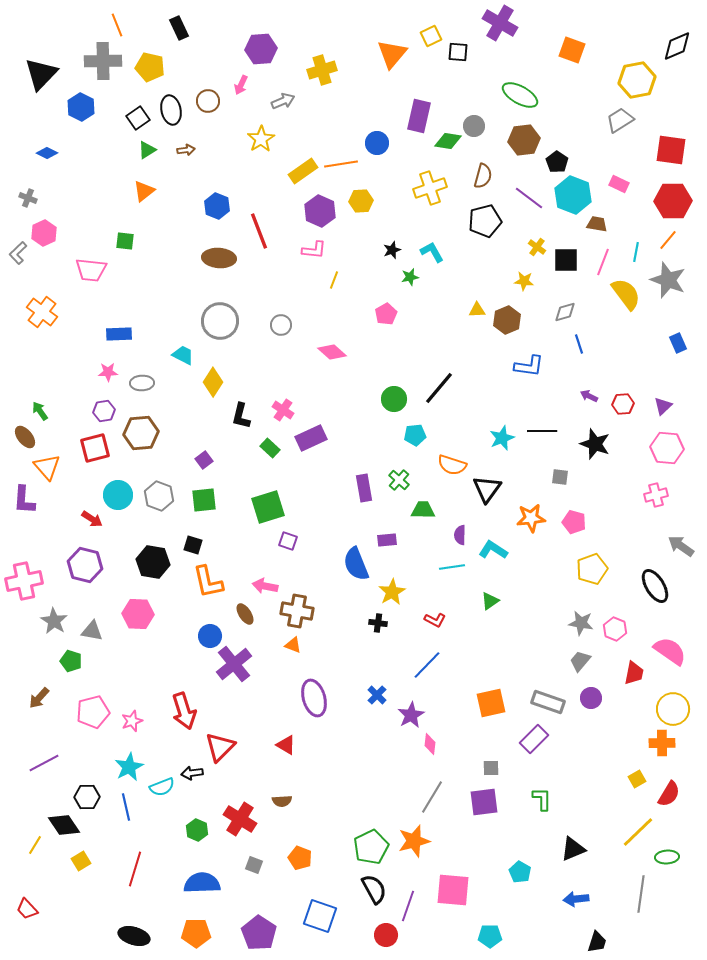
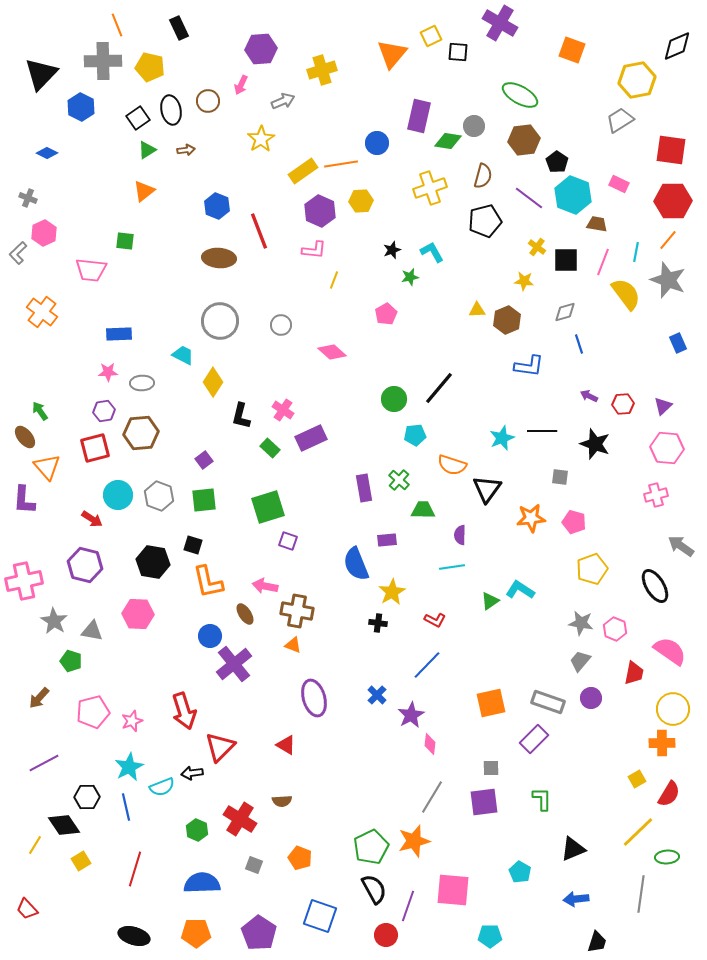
cyan L-shape at (493, 550): moved 27 px right, 40 px down
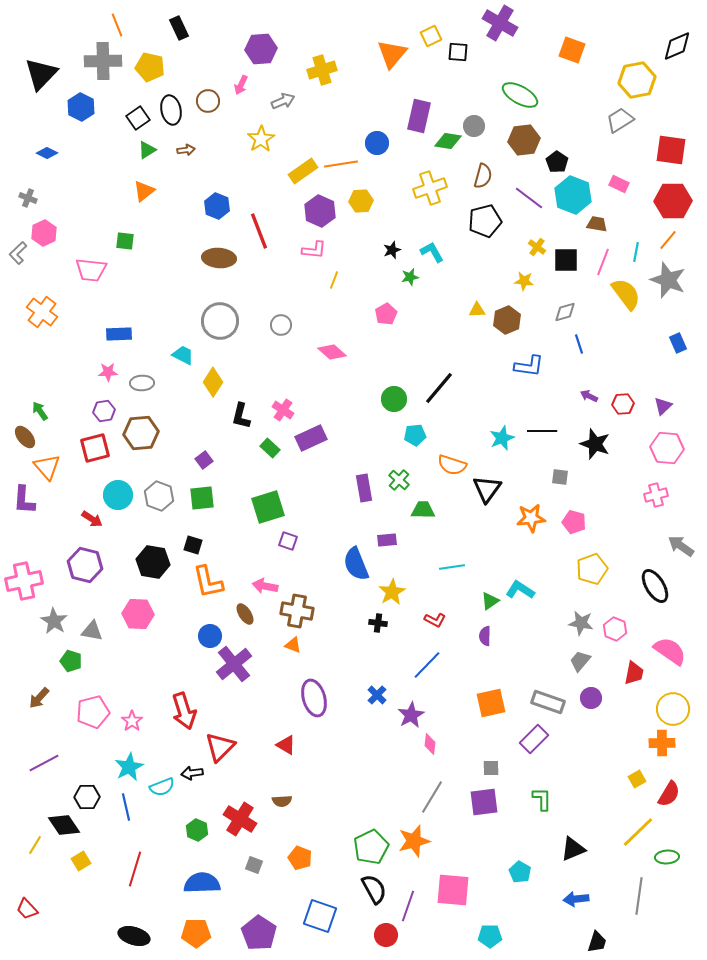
green square at (204, 500): moved 2 px left, 2 px up
purple semicircle at (460, 535): moved 25 px right, 101 px down
pink star at (132, 721): rotated 15 degrees counterclockwise
gray line at (641, 894): moved 2 px left, 2 px down
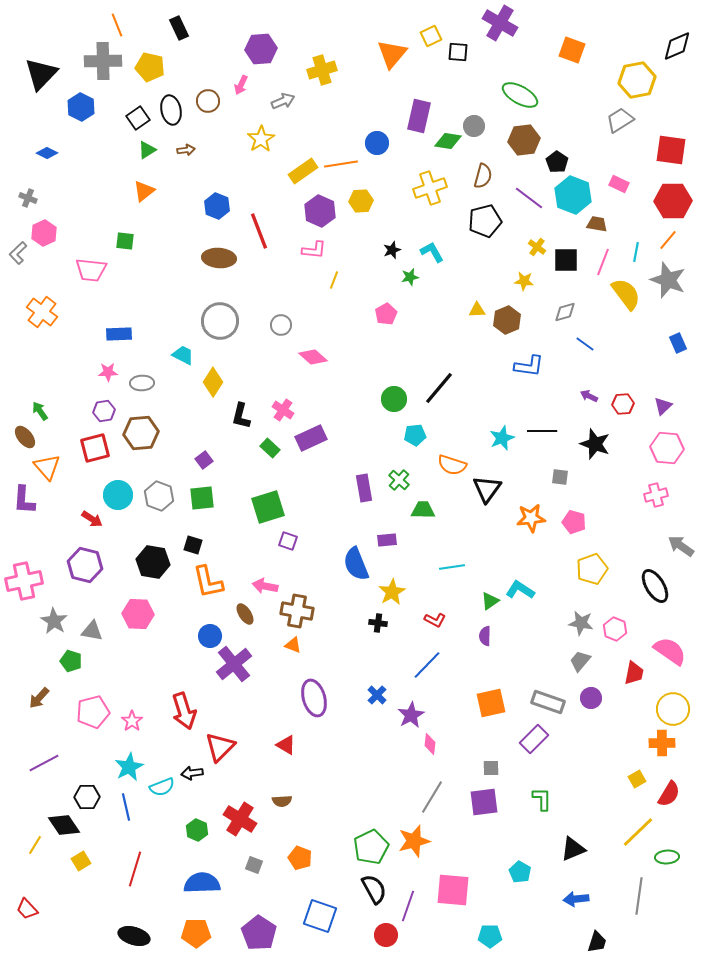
blue line at (579, 344): moved 6 px right; rotated 36 degrees counterclockwise
pink diamond at (332, 352): moved 19 px left, 5 px down
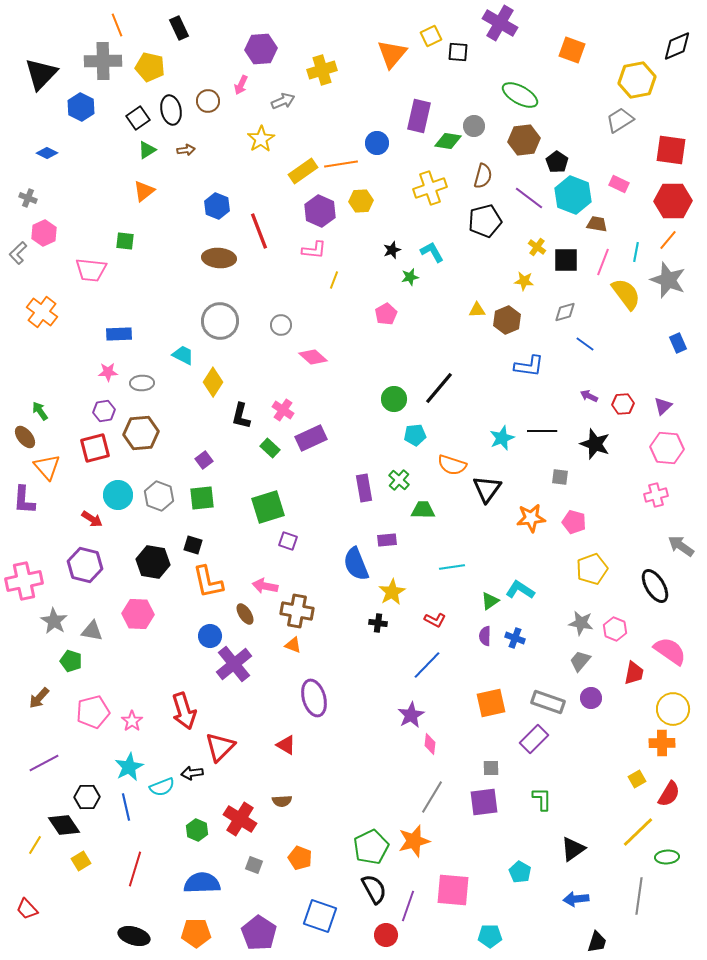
blue cross at (377, 695): moved 138 px right, 57 px up; rotated 24 degrees counterclockwise
black triangle at (573, 849): rotated 12 degrees counterclockwise
